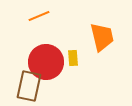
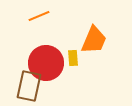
orange trapezoid: moved 8 px left, 3 px down; rotated 36 degrees clockwise
red circle: moved 1 px down
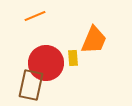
orange line: moved 4 px left
brown rectangle: moved 2 px right, 1 px up
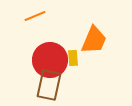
red circle: moved 4 px right, 3 px up
brown rectangle: moved 18 px right
